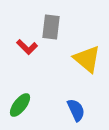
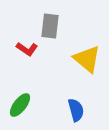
gray rectangle: moved 1 px left, 1 px up
red L-shape: moved 2 px down; rotated 10 degrees counterclockwise
blue semicircle: rotated 10 degrees clockwise
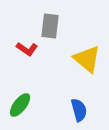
blue semicircle: moved 3 px right
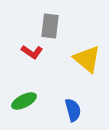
red L-shape: moved 5 px right, 3 px down
green ellipse: moved 4 px right, 4 px up; rotated 25 degrees clockwise
blue semicircle: moved 6 px left
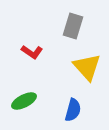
gray rectangle: moved 23 px right; rotated 10 degrees clockwise
yellow triangle: moved 8 px down; rotated 8 degrees clockwise
blue semicircle: rotated 30 degrees clockwise
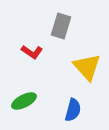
gray rectangle: moved 12 px left
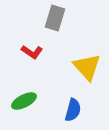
gray rectangle: moved 6 px left, 8 px up
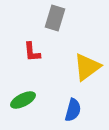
red L-shape: rotated 50 degrees clockwise
yellow triangle: rotated 36 degrees clockwise
green ellipse: moved 1 px left, 1 px up
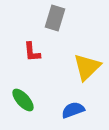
yellow triangle: rotated 8 degrees counterclockwise
green ellipse: rotated 75 degrees clockwise
blue semicircle: rotated 125 degrees counterclockwise
